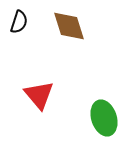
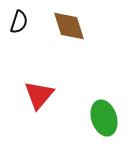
red triangle: rotated 20 degrees clockwise
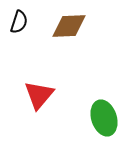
brown diamond: rotated 75 degrees counterclockwise
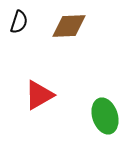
red triangle: rotated 20 degrees clockwise
green ellipse: moved 1 px right, 2 px up
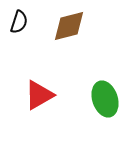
brown diamond: rotated 12 degrees counterclockwise
green ellipse: moved 17 px up
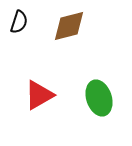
green ellipse: moved 6 px left, 1 px up
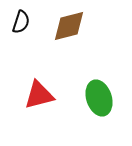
black semicircle: moved 2 px right
red triangle: rotated 16 degrees clockwise
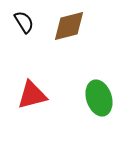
black semicircle: moved 3 px right; rotated 50 degrees counterclockwise
red triangle: moved 7 px left
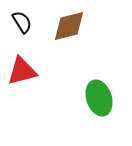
black semicircle: moved 2 px left
red triangle: moved 10 px left, 24 px up
